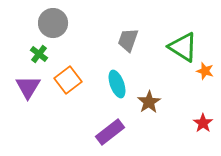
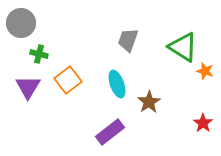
gray circle: moved 32 px left
green cross: rotated 24 degrees counterclockwise
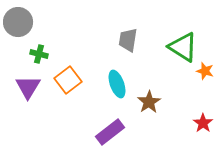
gray circle: moved 3 px left, 1 px up
gray trapezoid: rotated 10 degrees counterclockwise
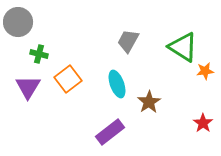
gray trapezoid: moved 1 px down; rotated 20 degrees clockwise
orange star: rotated 24 degrees counterclockwise
orange square: moved 1 px up
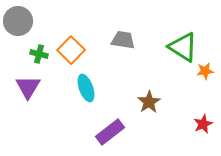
gray circle: moved 1 px up
gray trapezoid: moved 5 px left, 1 px up; rotated 70 degrees clockwise
orange square: moved 3 px right, 29 px up; rotated 8 degrees counterclockwise
cyan ellipse: moved 31 px left, 4 px down
red star: moved 1 px down; rotated 12 degrees clockwise
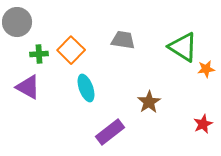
gray circle: moved 1 px left, 1 px down
green cross: rotated 18 degrees counterclockwise
orange star: moved 1 px right, 2 px up
purple triangle: rotated 32 degrees counterclockwise
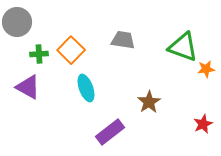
green triangle: rotated 12 degrees counterclockwise
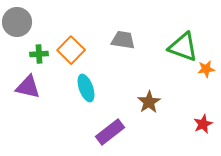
purple triangle: rotated 16 degrees counterclockwise
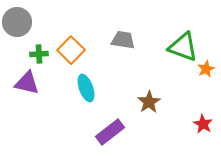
orange star: rotated 18 degrees counterclockwise
purple triangle: moved 1 px left, 4 px up
red star: rotated 18 degrees counterclockwise
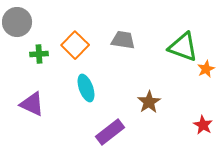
orange square: moved 4 px right, 5 px up
purple triangle: moved 5 px right, 21 px down; rotated 12 degrees clockwise
red star: moved 1 px down
